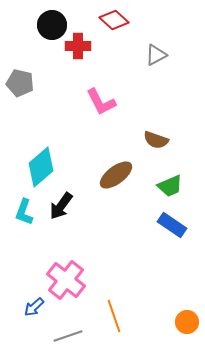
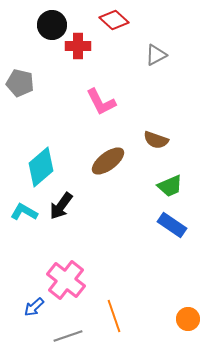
brown ellipse: moved 8 px left, 14 px up
cyan L-shape: rotated 100 degrees clockwise
orange circle: moved 1 px right, 3 px up
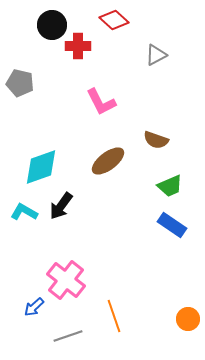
cyan diamond: rotated 21 degrees clockwise
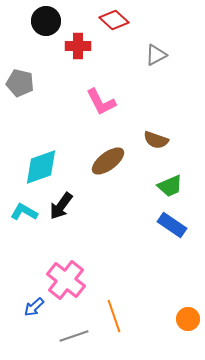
black circle: moved 6 px left, 4 px up
gray line: moved 6 px right
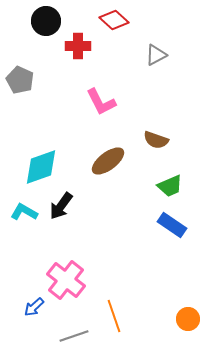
gray pentagon: moved 3 px up; rotated 12 degrees clockwise
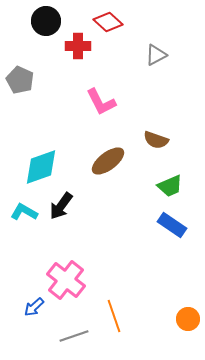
red diamond: moved 6 px left, 2 px down
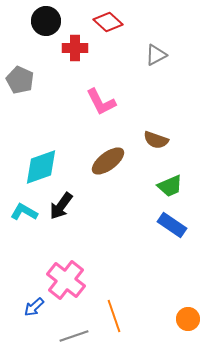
red cross: moved 3 px left, 2 px down
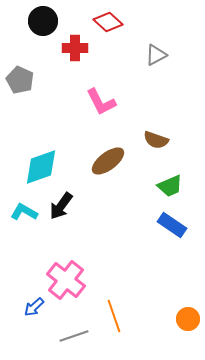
black circle: moved 3 px left
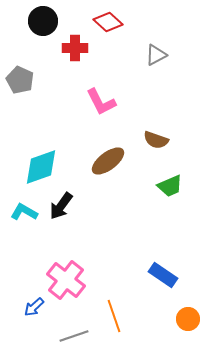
blue rectangle: moved 9 px left, 50 px down
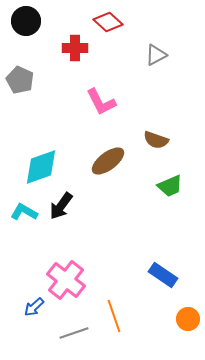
black circle: moved 17 px left
gray line: moved 3 px up
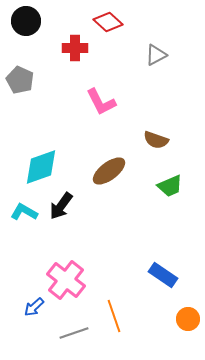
brown ellipse: moved 1 px right, 10 px down
